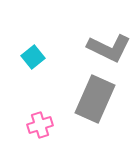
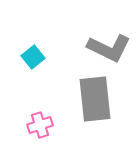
gray rectangle: rotated 30 degrees counterclockwise
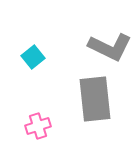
gray L-shape: moved 1 px right, 1 px up
pink cross: moved 2 px left, 1 px down
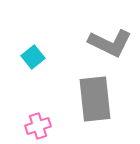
gray L-shape: moved 4 px up
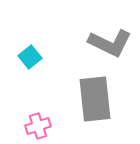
cyan square: moved 3 px left
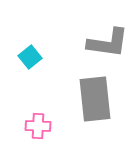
gray L-shape: moved 2 px left; rotated 18 degrees counterclockwise
pink cross: rotated 20 degrees clockwise
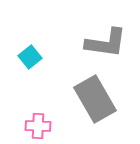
gray L-shape: moved 2 px left
gray rectangle: rotated 24 degrees counterclockwise
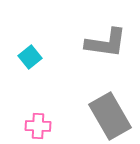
gray rectangle: moved 15 px right, 17 px down
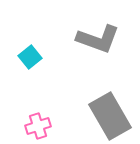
gray L-shape: moved 8 px left, 4 px up; rotated 12 degrees clockwise
pink cross: rotated 20 degrees counterclockwise
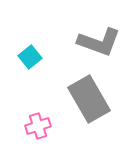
gray L-shape: moved 1 px right, 3 px down
gray rectangle: moved 21 px left, 17 px up
